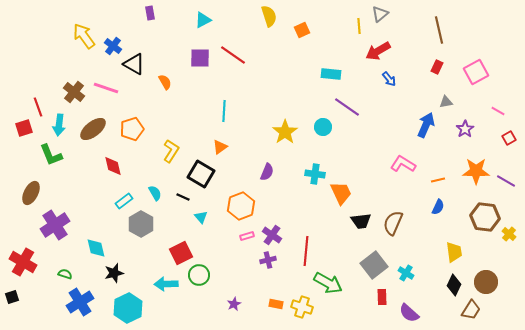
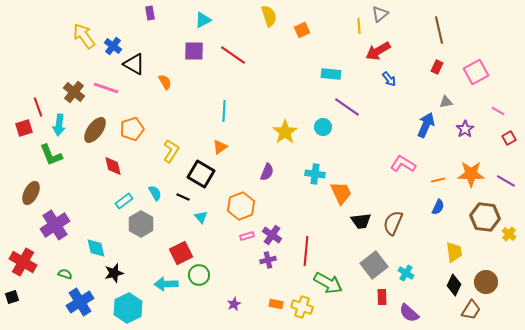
purple square at (200, 58): moved 6 px left, 7 px up
brown ellipse at (93, 129): moved 2 px right, 1 px down; rotated 16 degrees counterclockwise
orange star at (476, 171): moved 5 px left, 3 px down
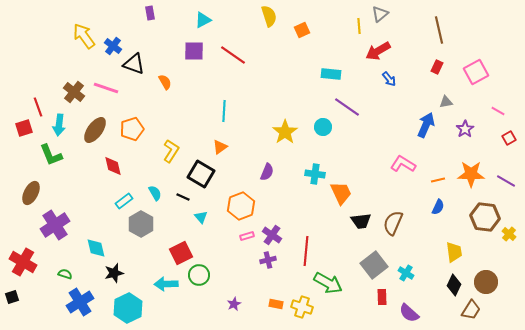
black triangle at (134, 64): rotated 10 degrees counterclockwise
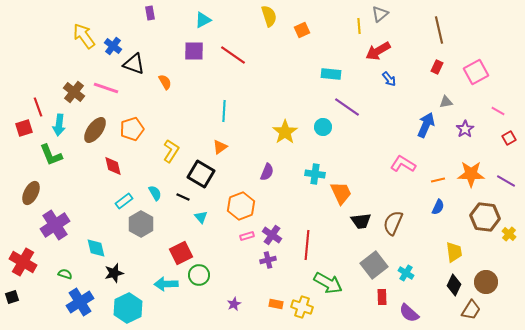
red line at (306, 251): moved 1 px right, 6 px up
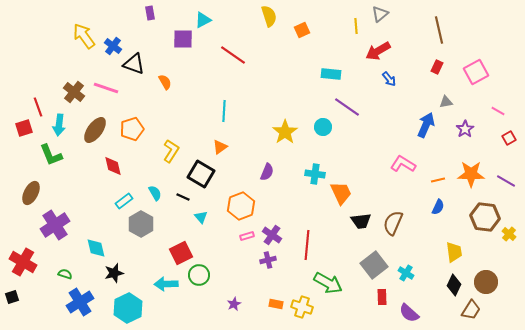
yellow line at (359, 26): moved 3 px left
purple square at (194, 51): moved 11 px left, 12 px up
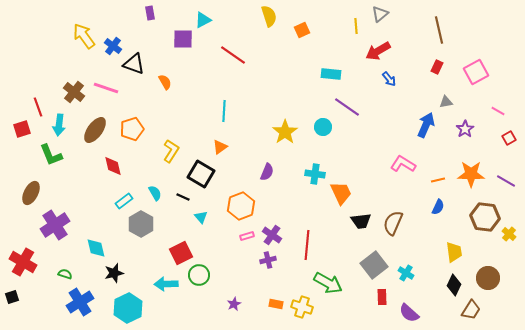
red square at (24, 128): moved 2 px left, 1 px down
brown circle at (486, 282): moved 2 px right, 4 px up
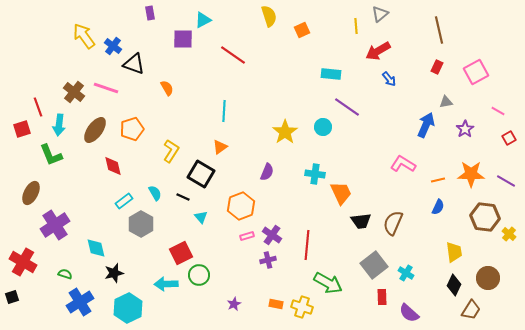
orange semicircle at (165, 82): moved 2 px right, 6 px down
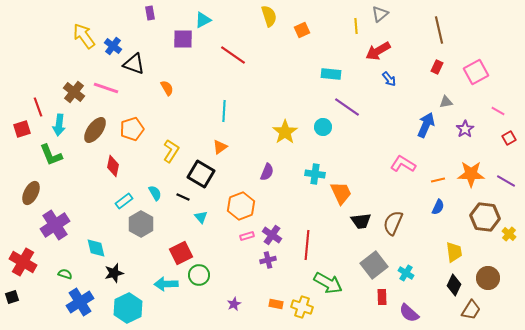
red diamond at (113, 166): rotated 25 degrees clockwise
